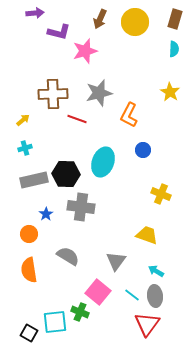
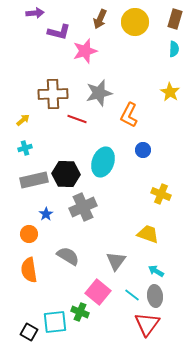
gray cross: moved 2 px right; rotated 32 degrees counterclockwise
yellow trapezoid: moved 1 px right, 1 px up
black square: moved 1 px up
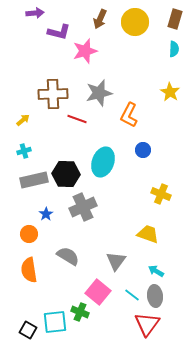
cyan cross: moved 1 px left, 3 px down
black square: moved 1 px left, 2 px up
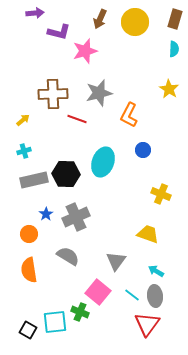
yellow star: moved 1 px left, 3 px up
gray cross: moved 7 px left, 10 px down
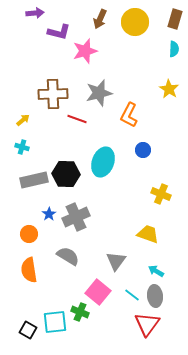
cyan cross: moved 2 px left, 4 px up; rotated 32 degrees clockwise
blue star: moved 3 px right
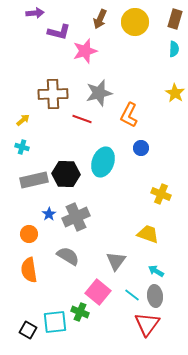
yellow star: moved 6 px right, 4 px down
red line: moved 5 px right
blue circle: moved 2 px left, 2 px up
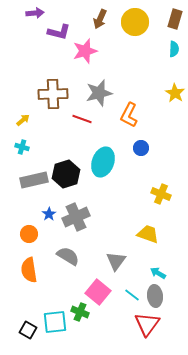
black hexagon: rotated 20 degrees counterclockwise
cyan arrow: moved 2 px right, 2 px down
